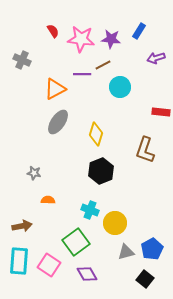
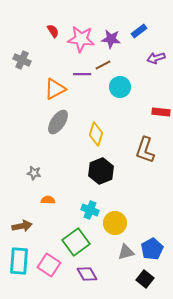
blue rectangle: rotated 21 degrees clockwise
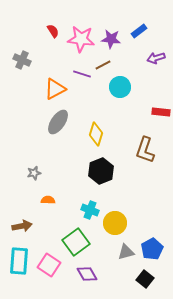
purple line: rotated 18 degrees clockwise
gray star: rotated 24 degrees counterclockwise
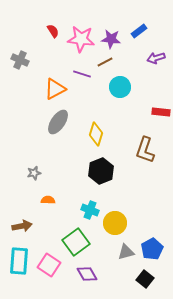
gray cross: moved 2 px left
brown line: moved 2 px right, 3 px up
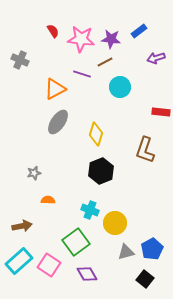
cyan rectangle: rotated 44 degrees clockwise
